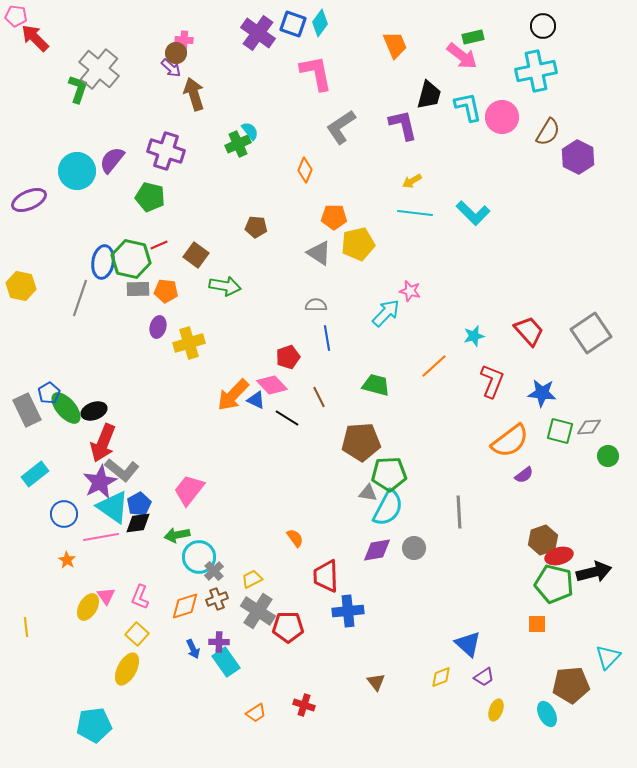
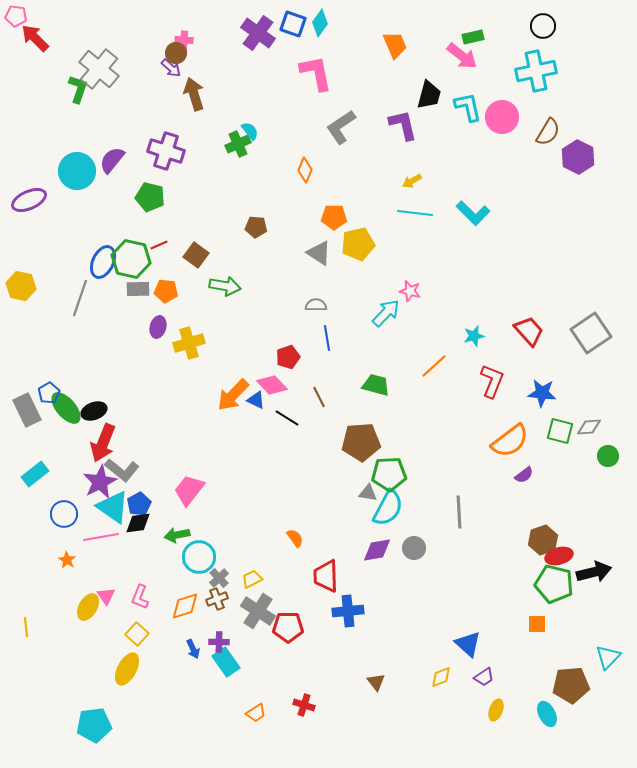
blue ellipse at (103, 262): rotated 16 degrees clockwise
gray cross at (214, 571): moved 5 px right, 7 px down
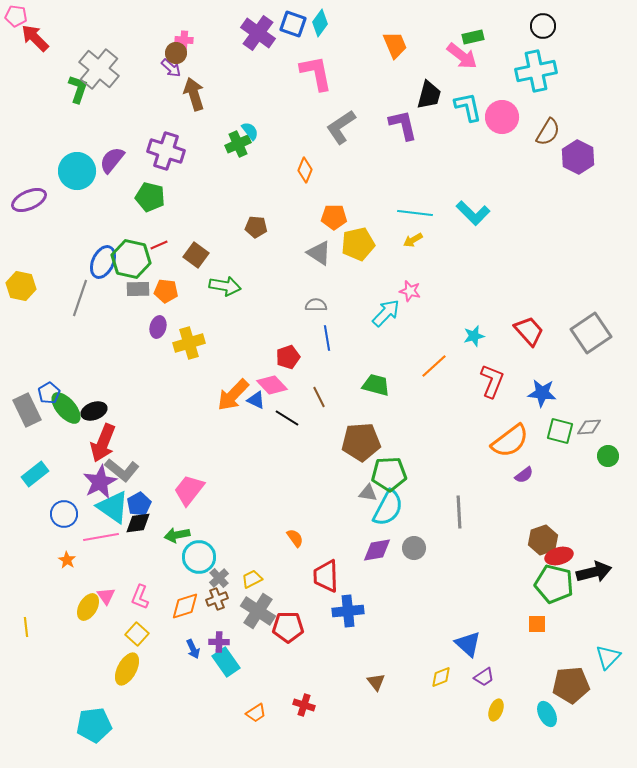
yellow arrow at (412, 181): moved 1 px right, 59 px down
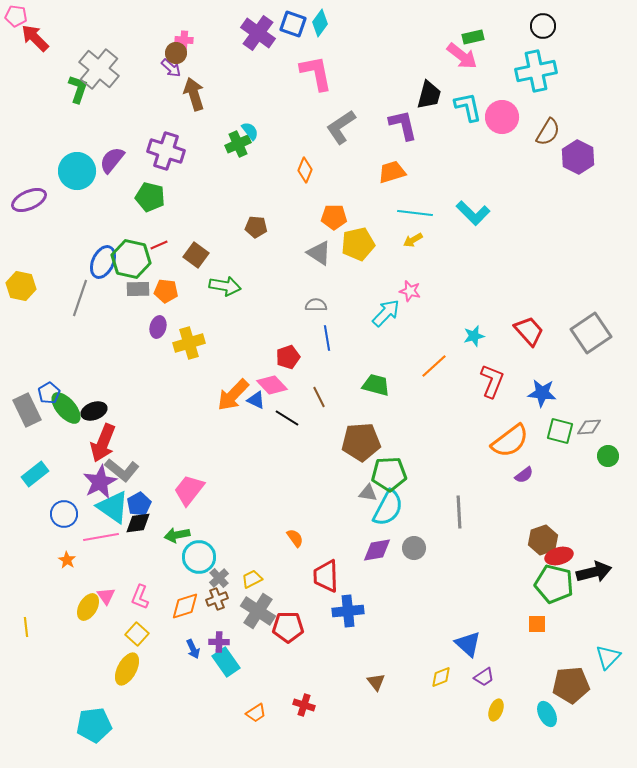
orange trapezoid at (395, 45): moved 3 px left, 127 px down; rotated 84 degrees counterclockwise
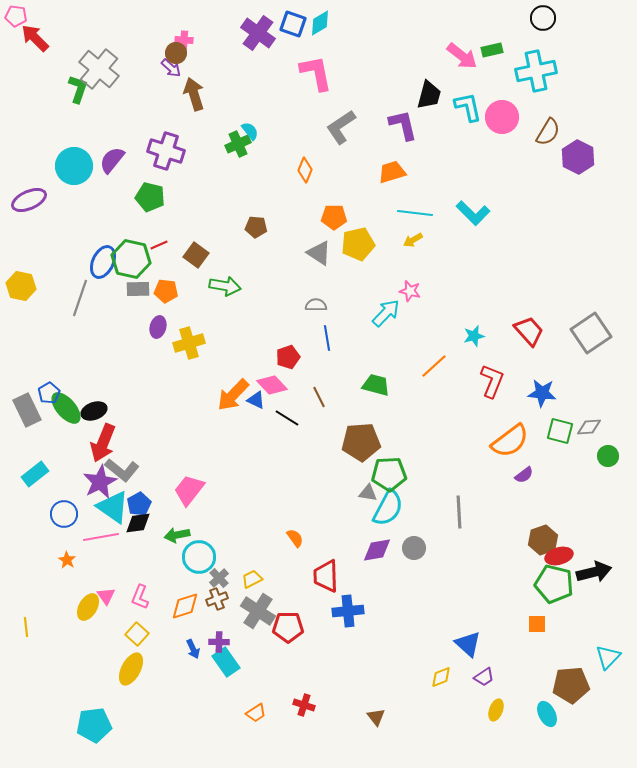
cyan diamond at (320, 23): rotated 24 degrees clockwise
black circle at (543, 26): moved 8 px up
green rectangle at (473, 37): moved 19 px right, 13 px down
cyan circle at (77, 171): moved 3 px left, 5 px up
yellow ellipse at (127, 669): moved 4 px right
brown triangle at (376, 682): moved 35 px down
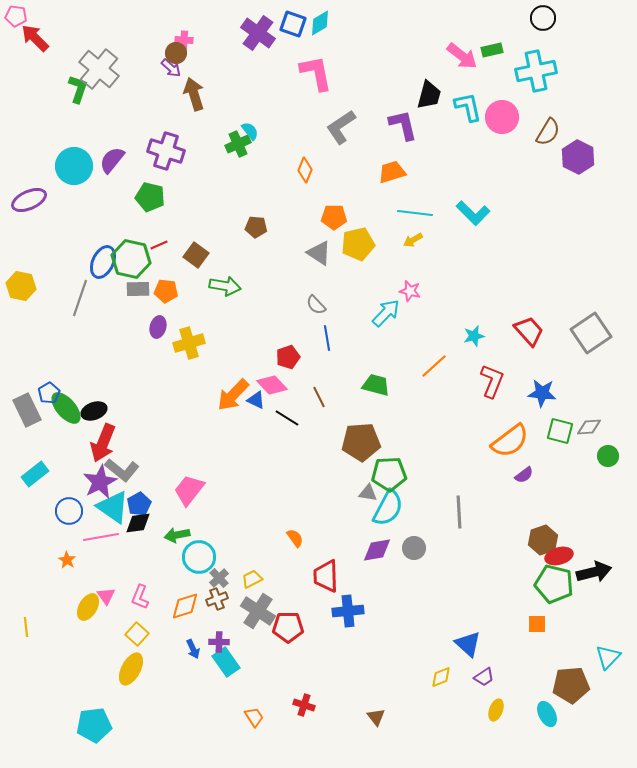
gray semicircle at (316, 305): rotated 135 degrees counterclockwise
blue circle at (64, 514): moved 5 px right, 3 px up
orange trapezoid at (256, 713): moved 2 px left, 4 px down; rotated 90 degrees counterclockwise
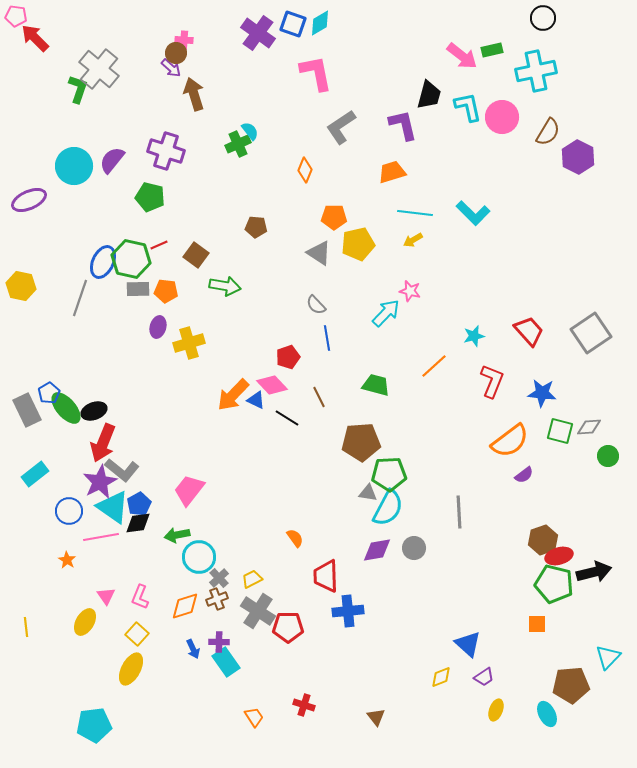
yellow ellipse at (88, 607): moved 3 px left, 15 px down
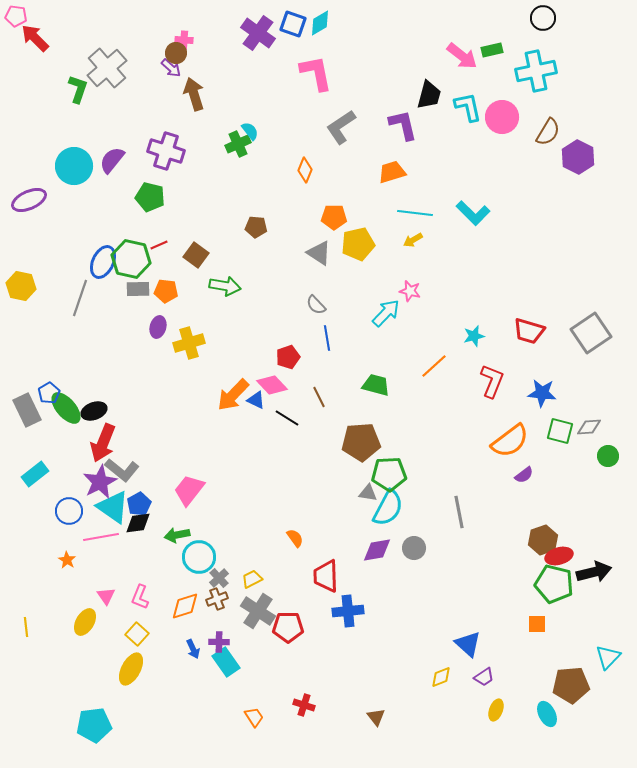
gray cross at (99, 69): moved 8 px right, 1 px up; rotated 9 degrees clockwise
red trapezoid at (529, 331): rotated 148 degrees clockwise
gray line at (459, 512): rotated 8 degrees counterclockwise
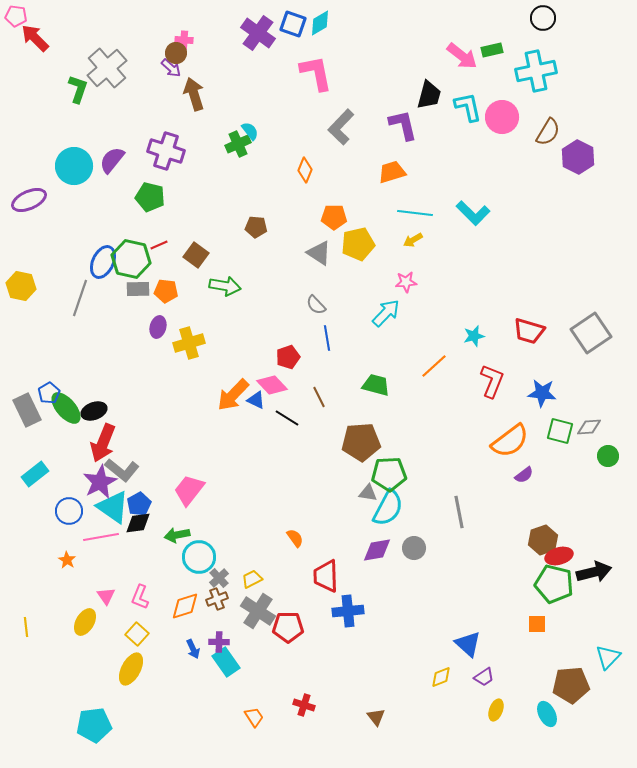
gray L-shape at (341, 127): rotated 12 degrees counterclockwise
pink star at (410, 291): moved 4 px left, 9 px up; rotated 20 degrees counterclockwise
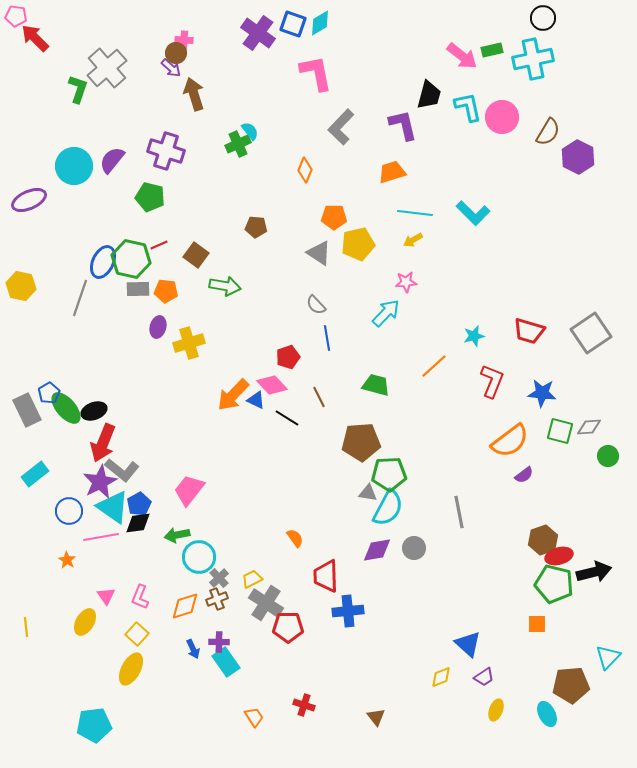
cyan cross at (536, 71): moved 3 px left, 12 px up
gray cross at (258, 611): moved 8 px right, 8 px up
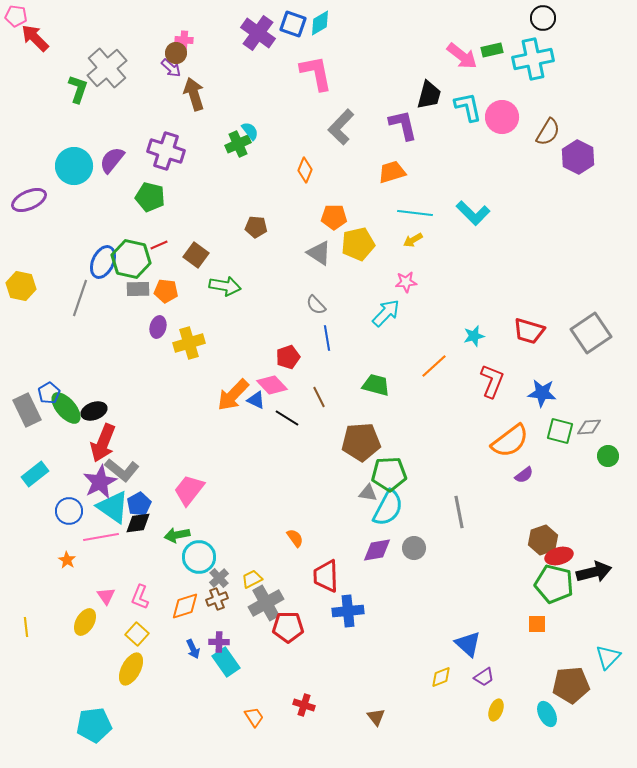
gray cross at (266, 603): rotated 28 degrees clockwise
